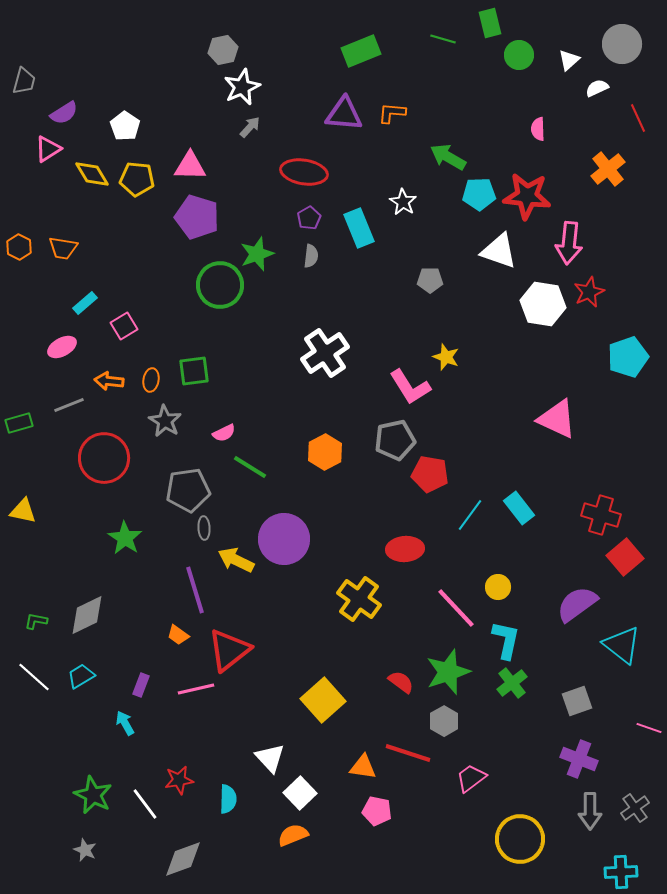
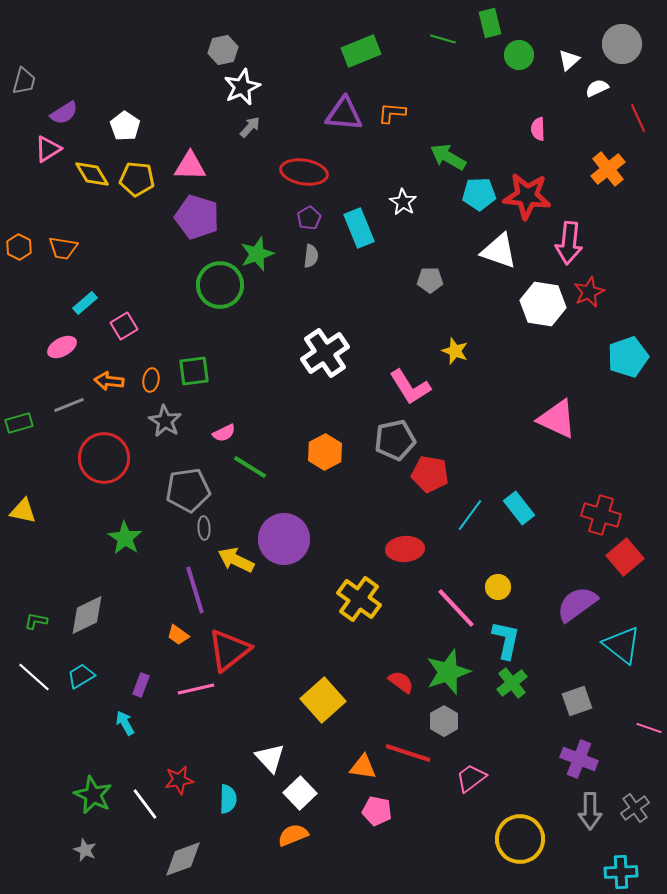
yellow star at (446, 357): moved 9 px right, 6 px up
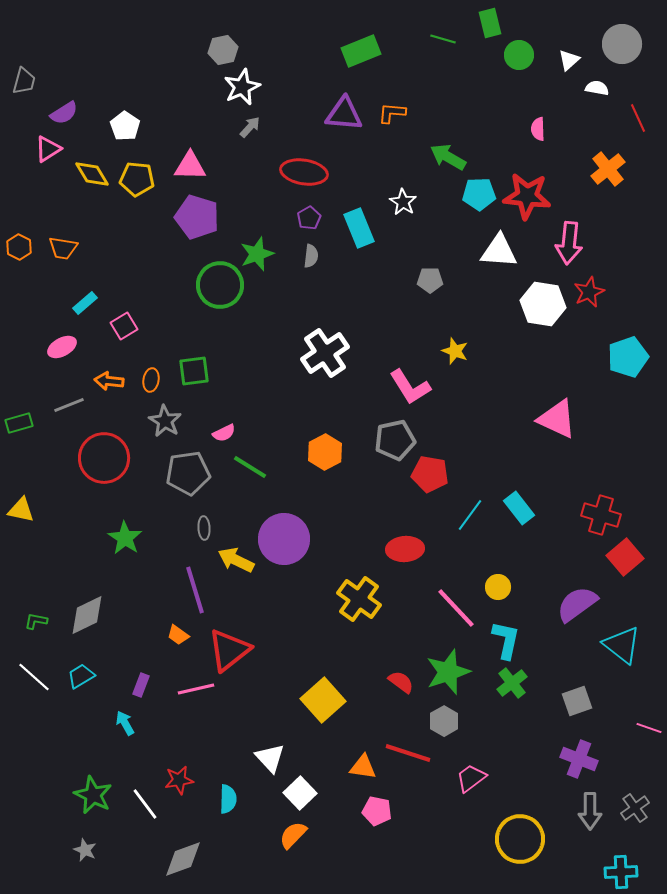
white semicircle at (597, 88): rotated 35 degrees clockwise
white triangle at (499, 251): rotated 15 degrees counterclockwise
gray pentagon at (188, 490): moved 17 px up
yellow triangle at (23, 511): moved 2 px left, 1 px up
orange semicircle at (293, 835): rotated 24 degrees counterclockwise
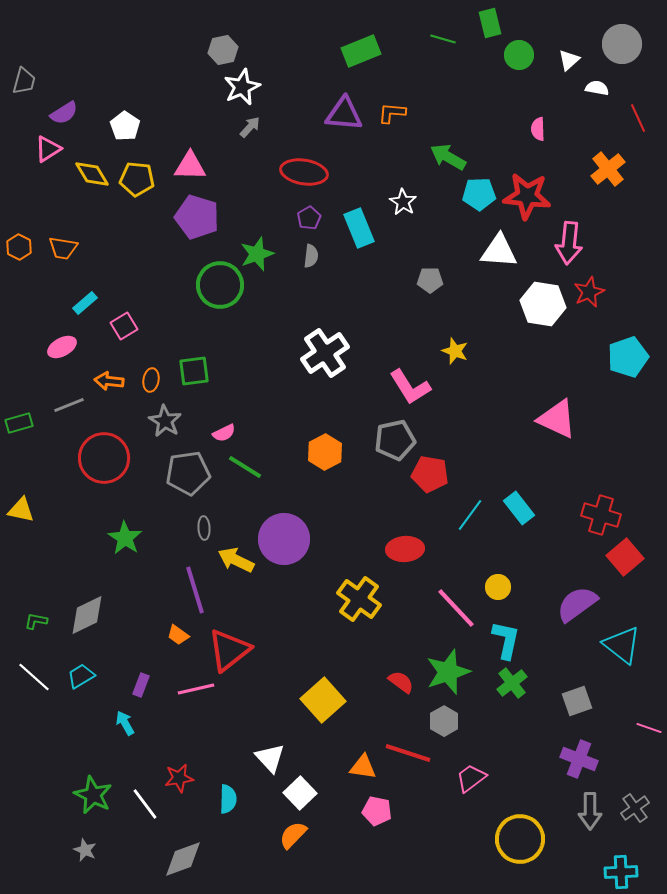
green line at (250, 467): moved 5 px left
red star at (179, 780): moved 2 px up
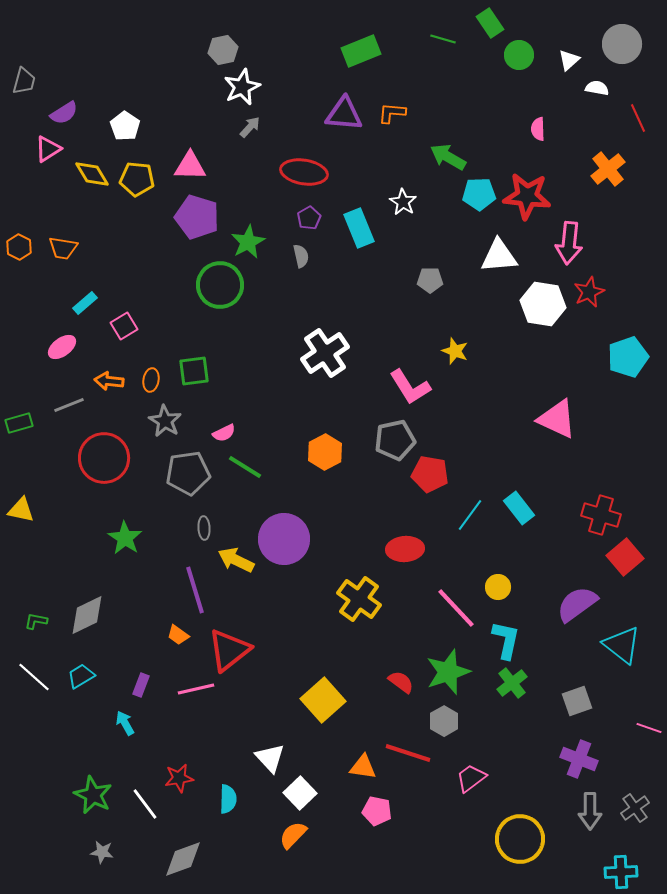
green rectangle at (490, 23): rotated 20 degrees counterclockwise
white triangle at (499, 251): moved 5 px down; rotated 9 degrees counterclockwise
green star at (257, 254): moved 9 px left, 12 px up; rotated 8 degrees counterclockwise
gray semicircle at (311, 256): moved 10 px left; rotated 20 degrees counterclockwise
pink ellipse at (62, 347): rotated 8 degrees counterclockwise
gray star at (85, 850): moved 17 px right, 2 px down; rotated 15 degrees counterclockwise
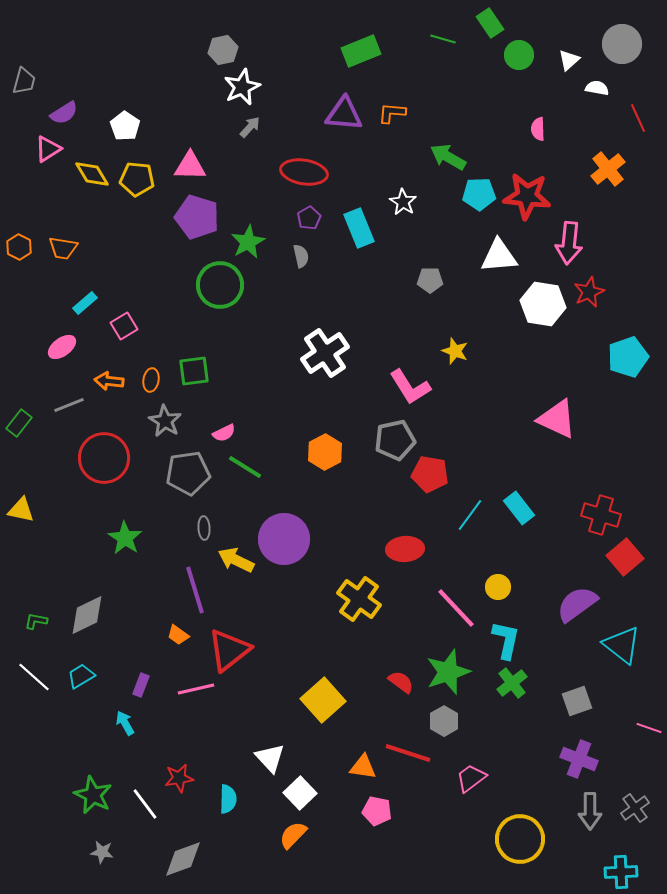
green rectangle at (19, 423): rotated 36 degrees counterclockwise
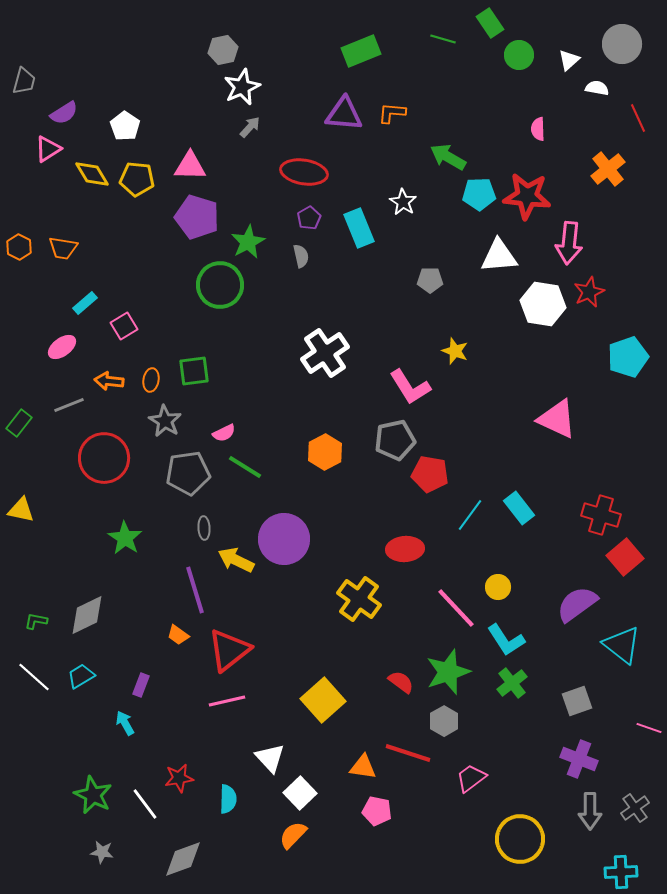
cyan L-shape at (506, 640): rotated 135 degrees clockwise
pink line at (196, 689): moved 31 px right, 12 px down
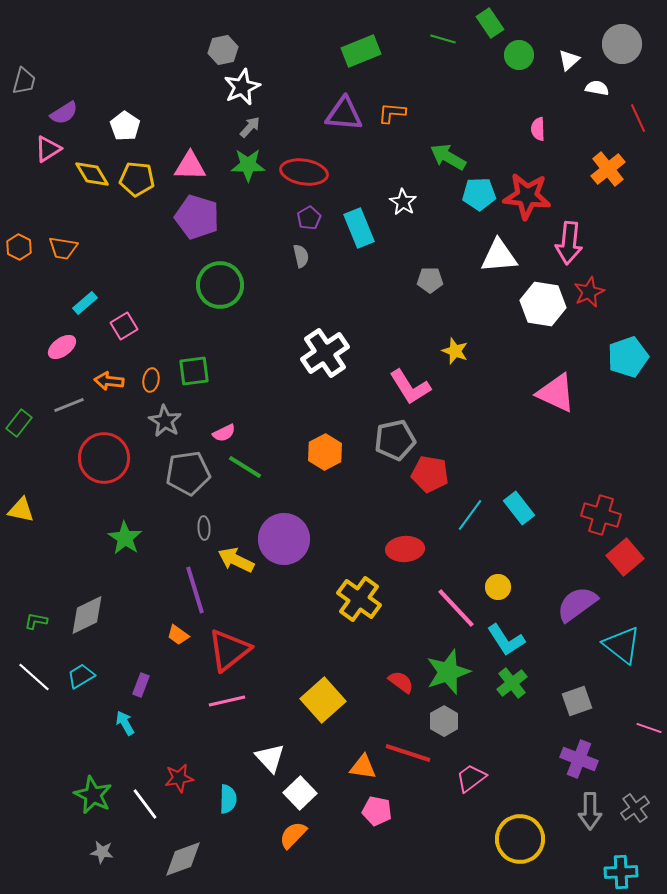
green star at (248, 242): moved 77 px up; rotated 28 degrees clockwise
pink triangle at (557, 419): moved 1 px left, 26 px up
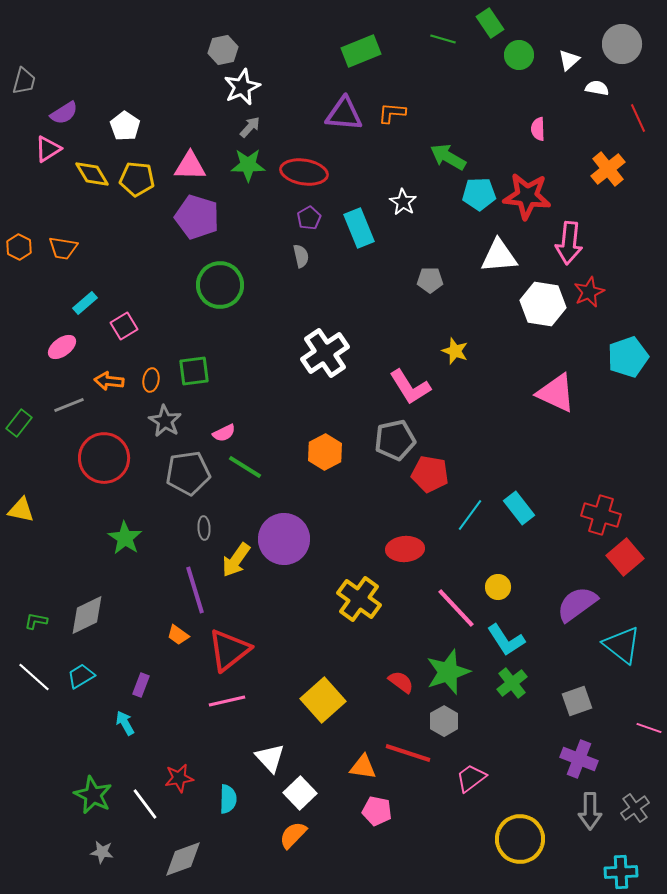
yellow arrow at (236, 560): rotated 81 degrees counterclockwise
